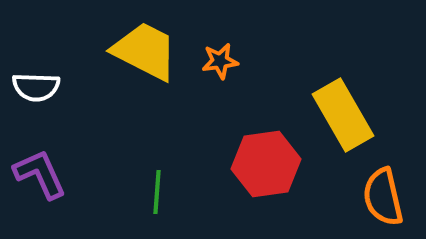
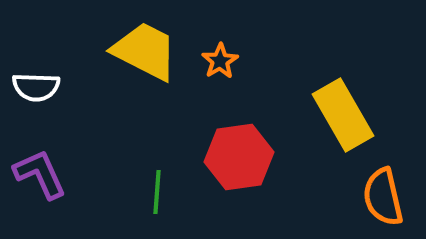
orange star: rotated 24 degrees counterclockwise
red hexagon: moved 27 px left, 7 px up
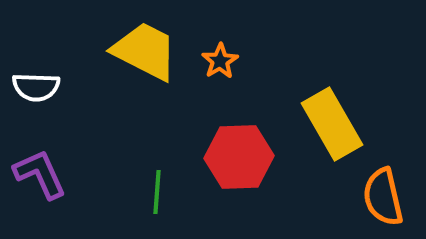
yellow rectangle: moved 11 px left, 9 px down
red hexagon: rotated 6 degrees clockwise
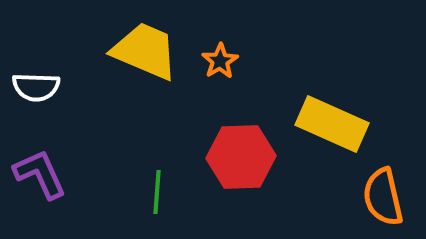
yellow trapezoid: rotated 4 degrees counterclockwise
yellow rectangle: rotated 36 degrees counterclockwise
red hexagon: moved 2 px right
